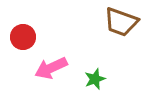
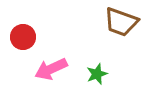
pink arrow: moved 1 px down
green star: moved 2 px right, 5 px up
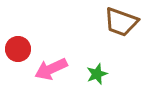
red circle: moved 5 px left, 12 px down
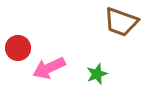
red circle: moved 1 px up
pink arrow: moved 2 px left, 1 px up
